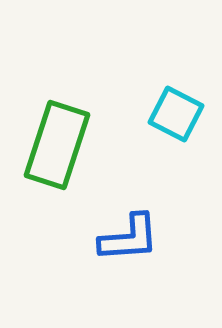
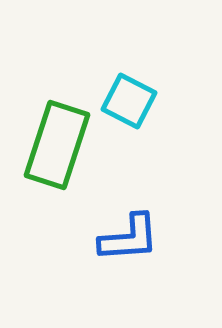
cyan square: moved 47 px left, 13 px up
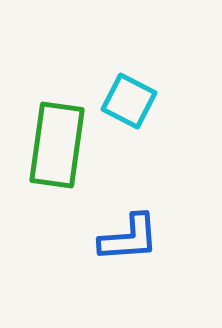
green rectangle: rotated 10 degrees counterclockwise
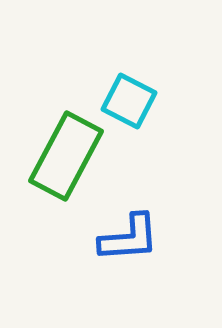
green rectangle: moved 9 px right, 11 px down; rotated 20 degrees clockwise
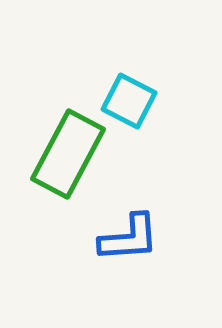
green rectangle: moved 2 px right, 2 px up
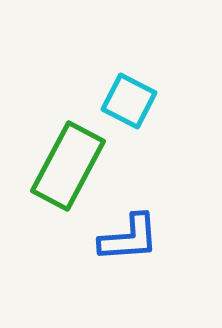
green rectangle: moved 12 px down
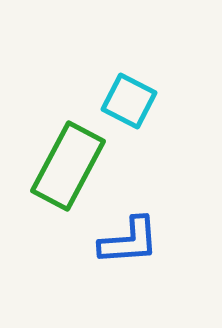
blue L-shape: moved 3 px down
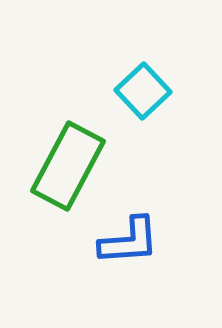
cyan square: moved 14 px right, 10 px up; rotated 20 degrees clockwise
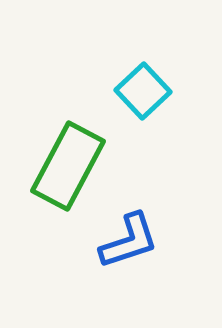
blue L-shape: rotated 14 degrees counterclockwise
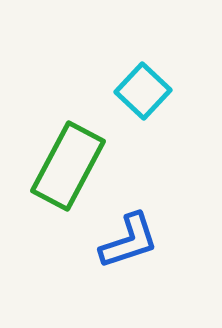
cyan square: rotated 4 degrees counterclockwise
